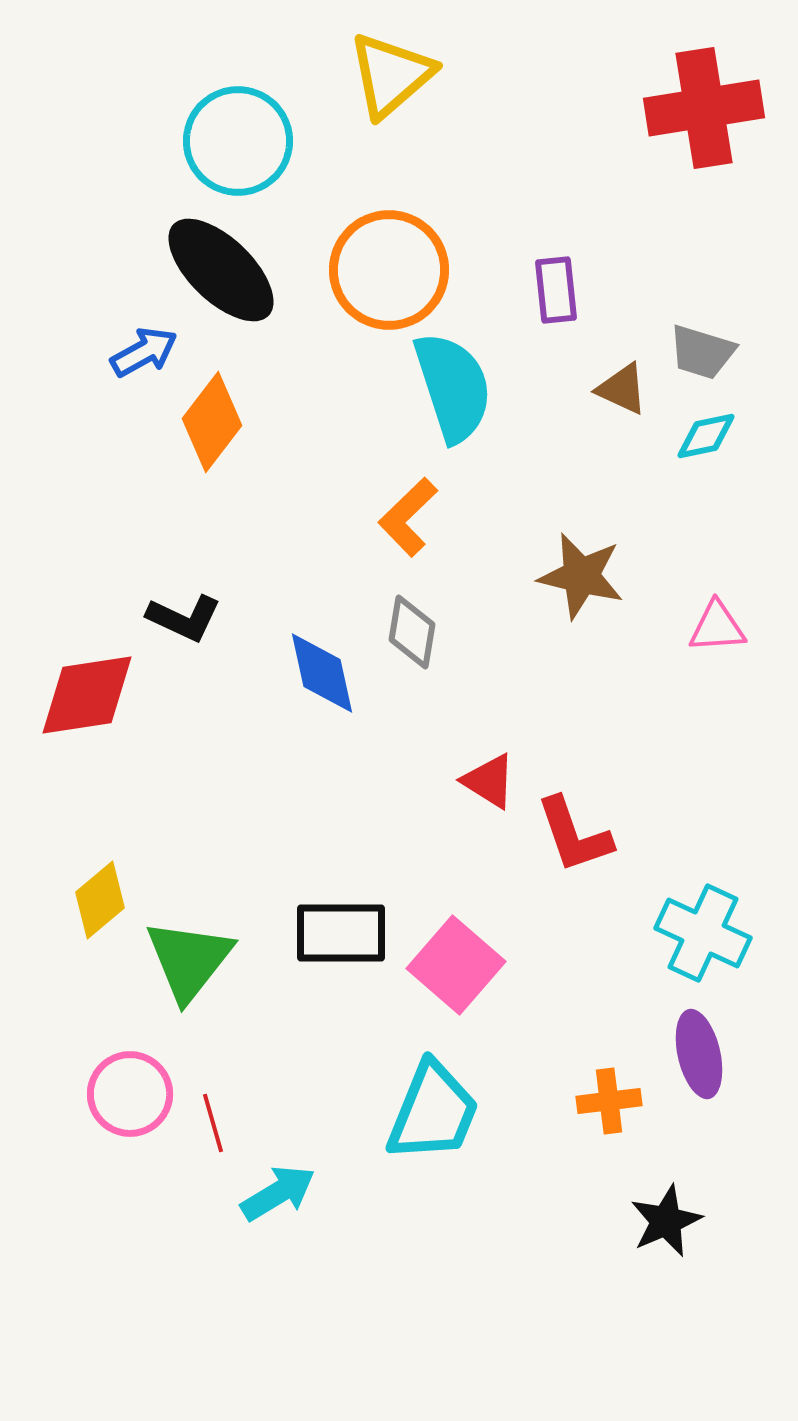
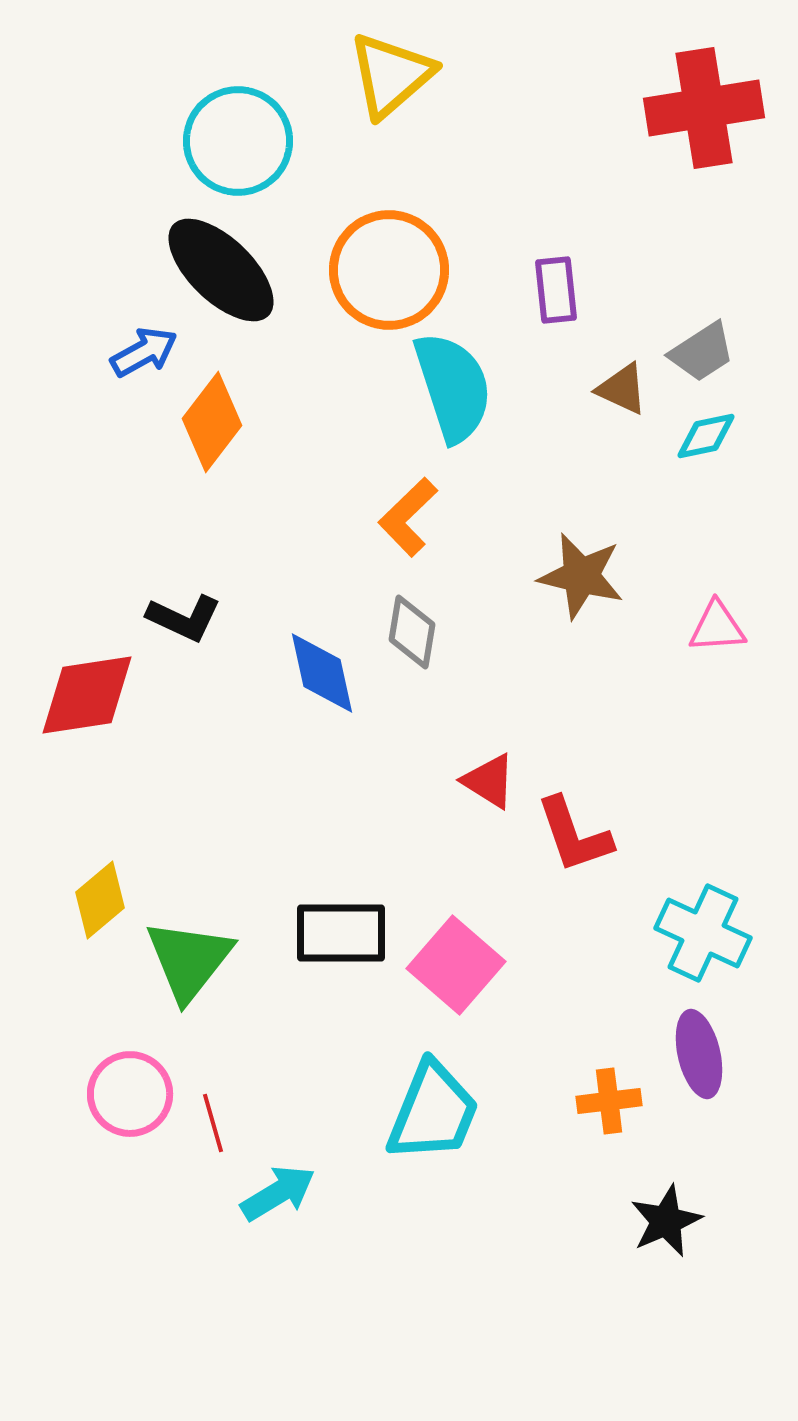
gray trapezoid: rotated 50 degrees counterclockwise
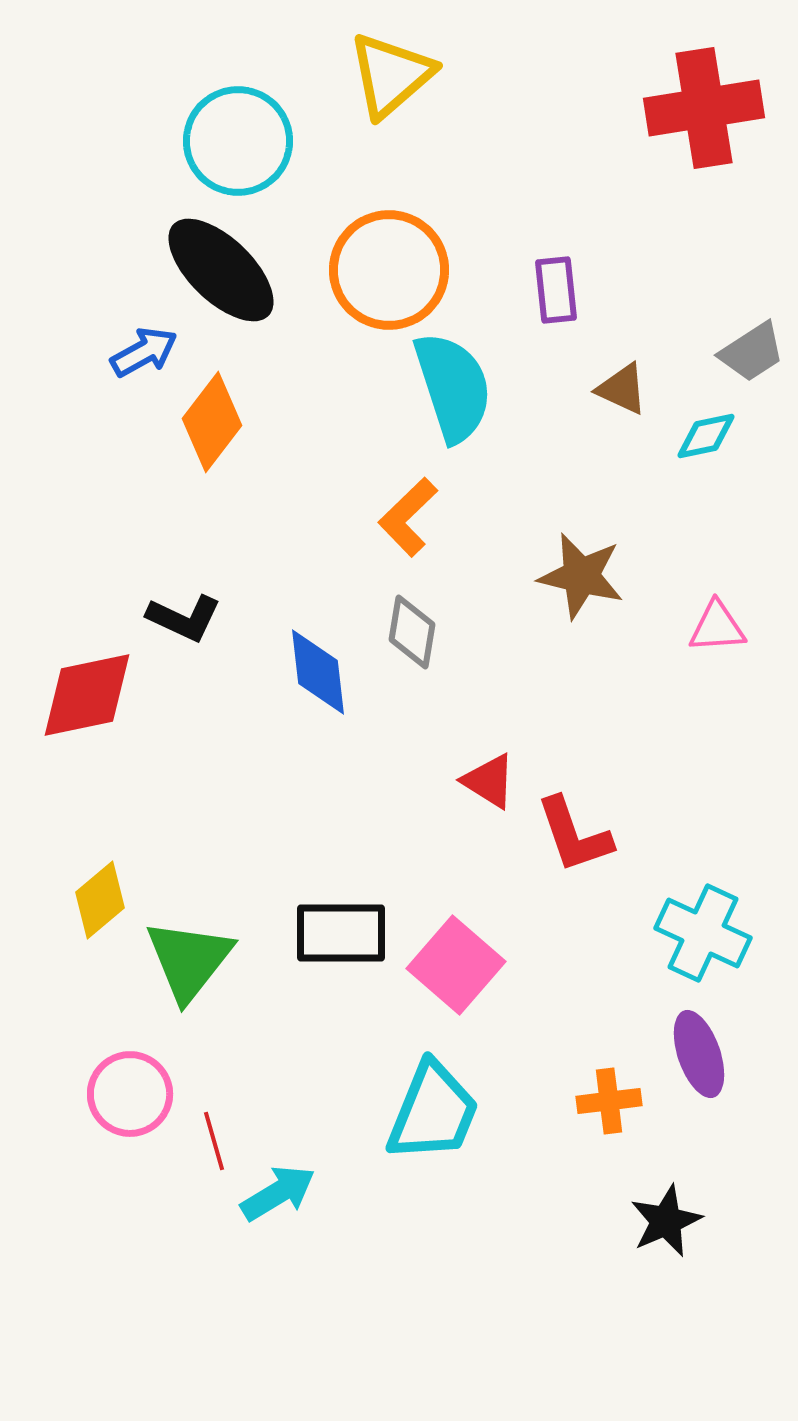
gray trapezoid: moved 50 px right
blue diamond: moved 4 px left, 1 px up; rotated 6 degrees clockwise
red diamond: rotated 3 degrees counterclockwise
purple ellipse: rotated 6 degrees counterclockwise
red line: moved 1 px right, 18 px down
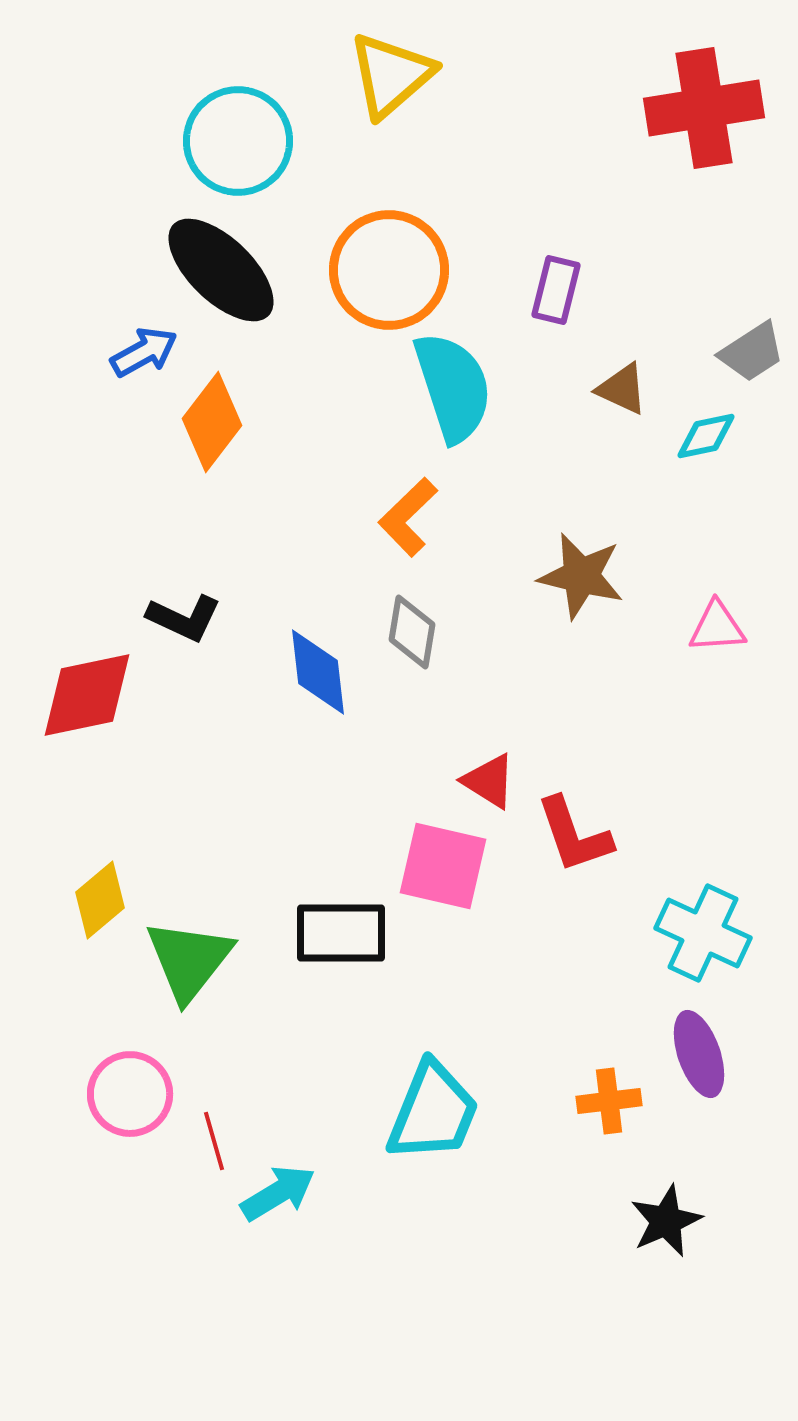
purple rectangle: rotated 20 degrees clockwise
pink square: moved 13 px left, 99 px up; rotated 28 degrees counterclockwise
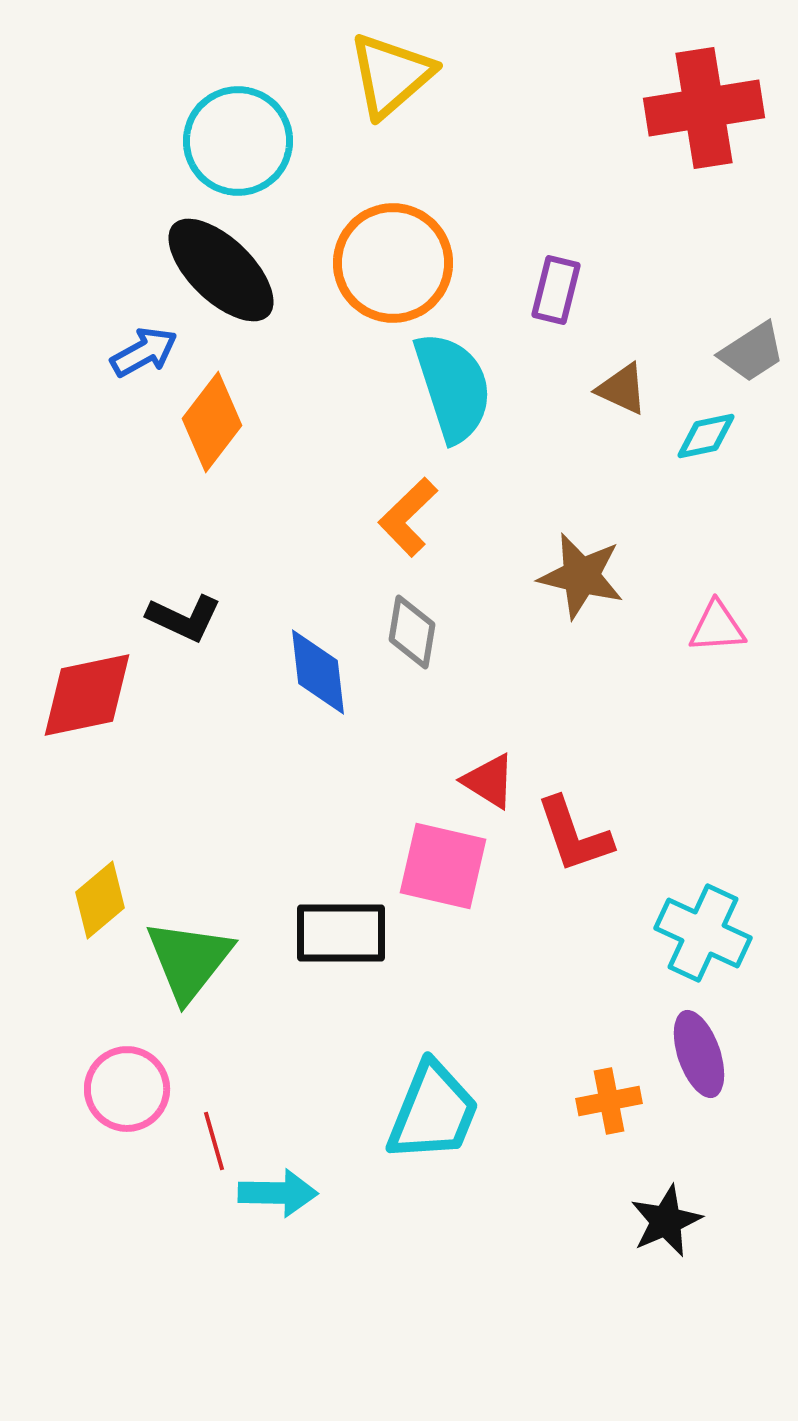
orange circle: moved 4 px right, 7 px up
pink circle: moved 3 px left, 5 px up
orange cross: rotated 4 degrees counterclockwise
cyan arrow: rotated 32 degrees clockwise
